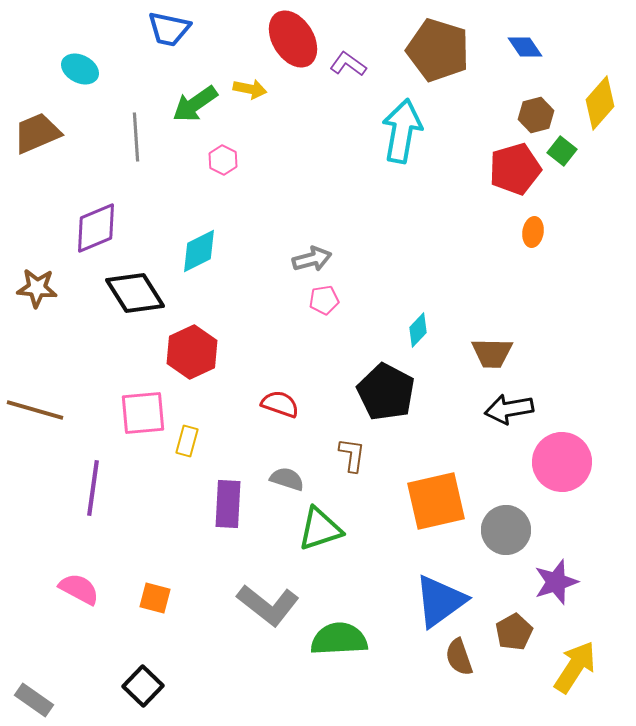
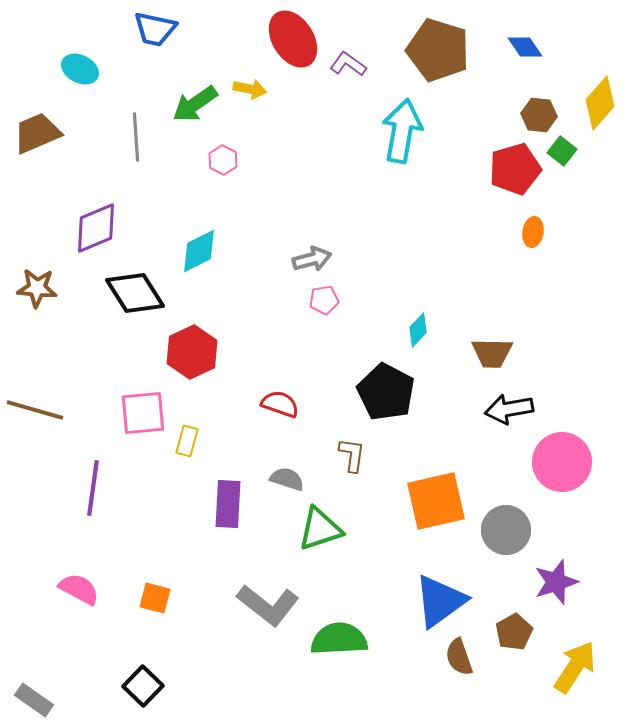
blue trapezoid at (169, 29): moved 14 px left
brown hexagon at (536, 115): moved 3 px right; rotated 20 degrees clockwise
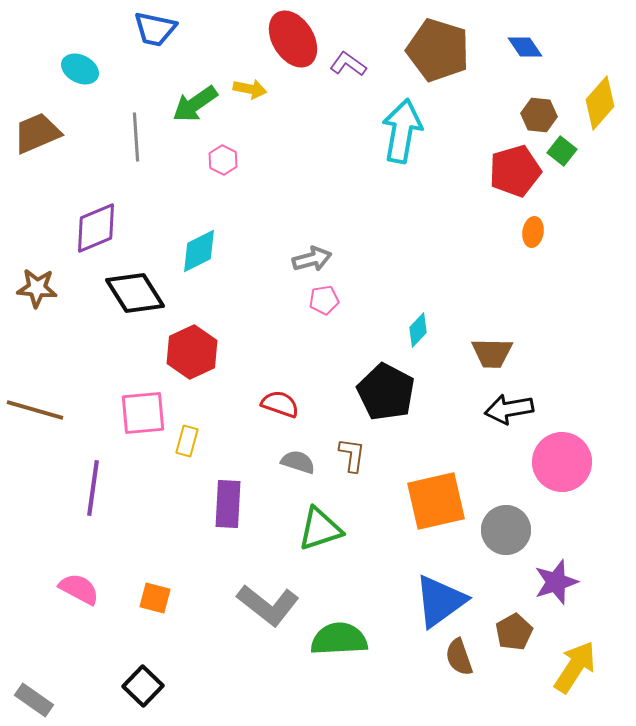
red pentagon at (515, 169): moved 2 px down
gray semicircle at (287, 479): moved 11 px right, 17 px up
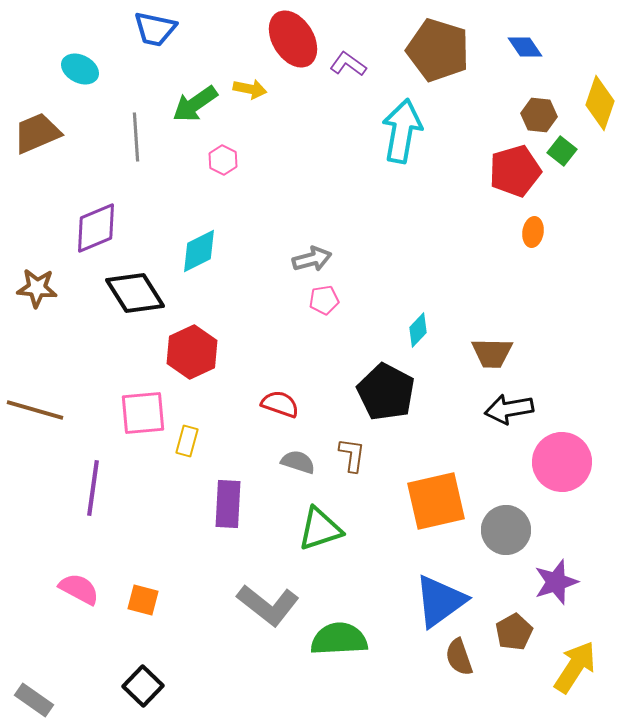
yellow diamond at (600, 103): rotated 22 degrees counterclockwise
orange square at (155, 598): moved 12 px left, 2 px down
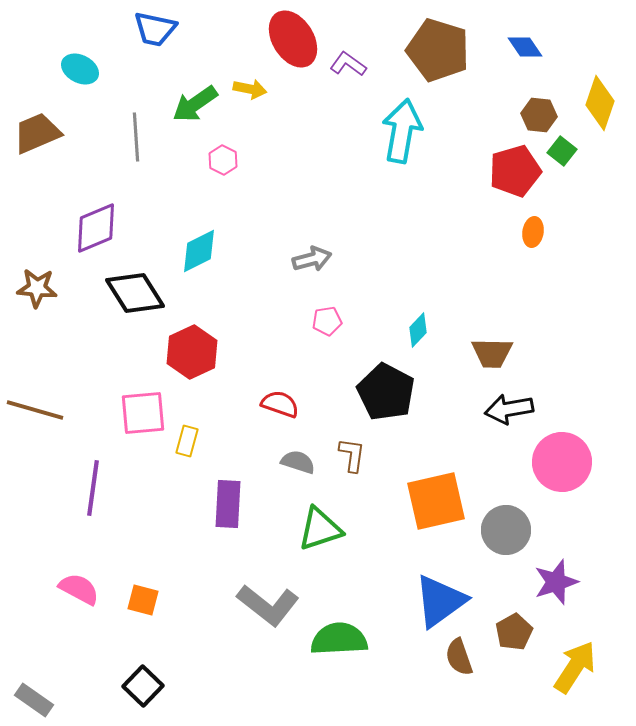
pink pentagon at (324, 300): moved 3 px right, 21 px down
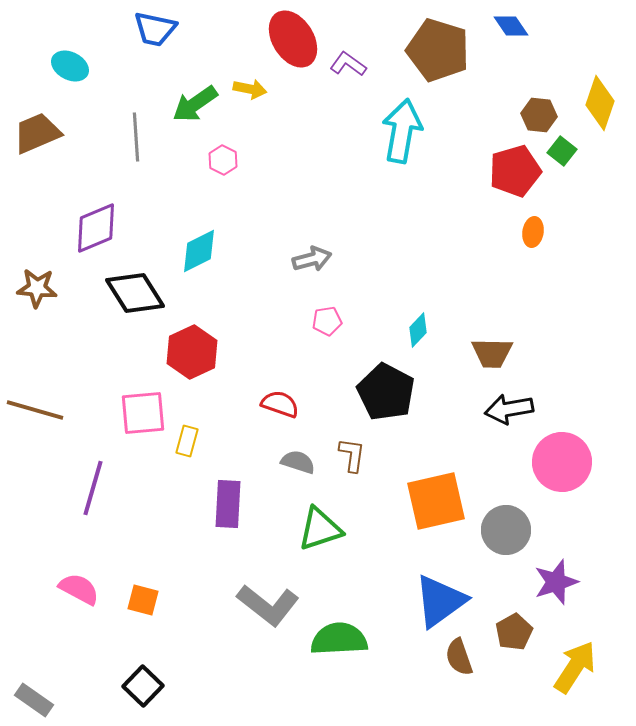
blue diamond at (525, 47): moved 14 px left, 21 px up
cyan ellipse at (80, 69): moved 10 px left, 3 px up
purple line at (93, 488): rotated 8 degrees clockwise
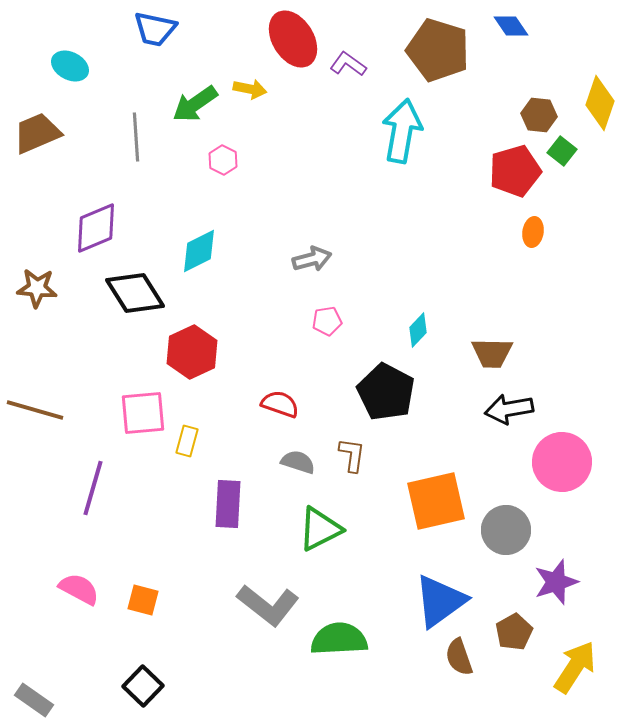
green triangle at (320, 529): rotated 9 degrees counterclockwise
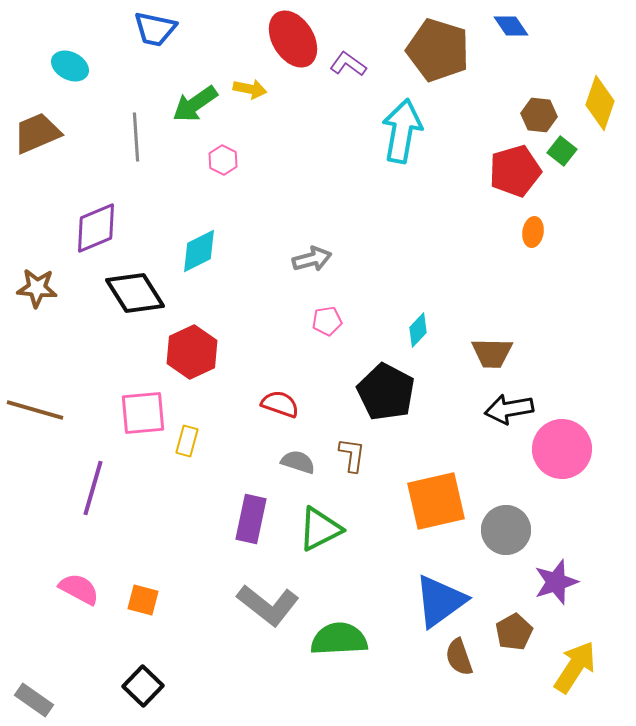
pink circle at (562, 462): moved 13 px up
purple rectangle at (228, 504): moved 23 px right, 15 px down; rotated 9 degrees clockwise
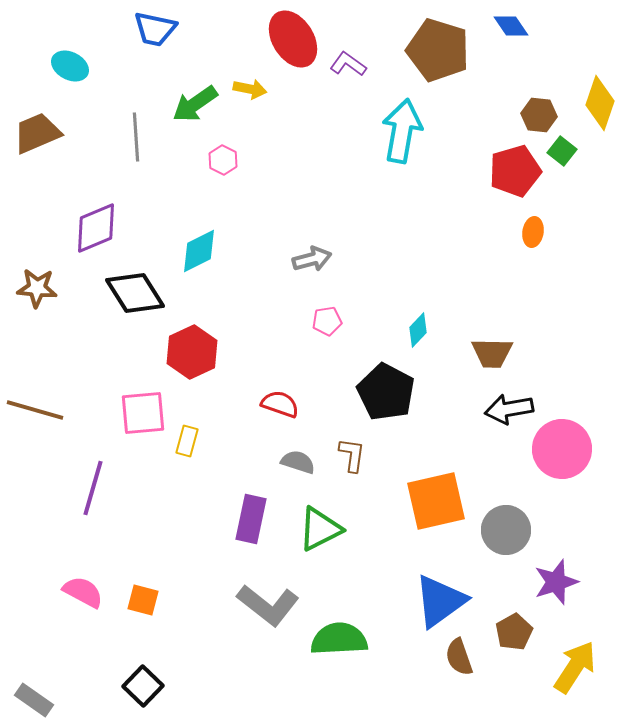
pink semicircle at (79, 589): moved 4 px right, 3 px down
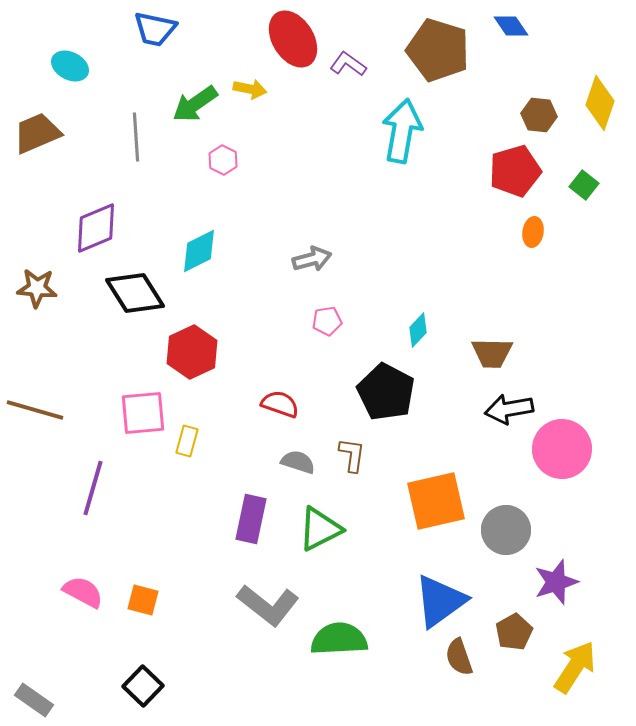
green square at (562, 151): moved 22 px right, 34 px down
